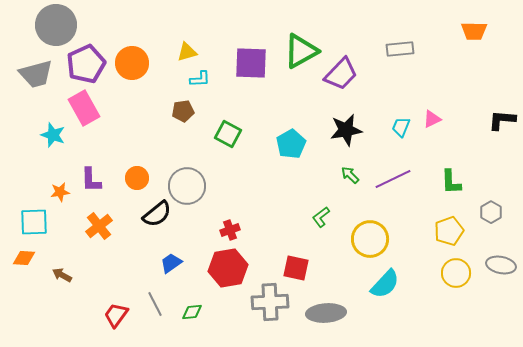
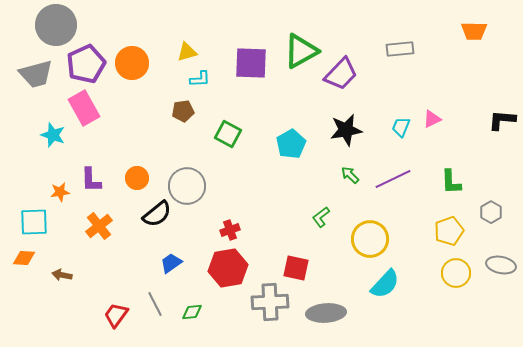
brown arrow at (62, 275): rotated 18 degrees counterclockwise
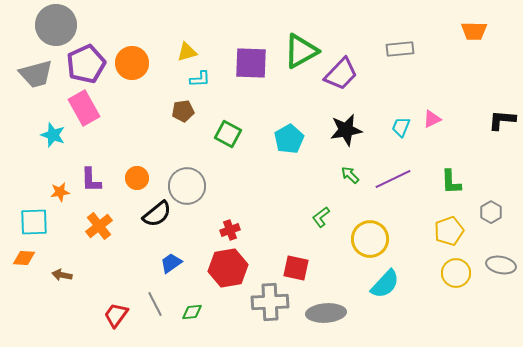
cyan pentagon at (291, 144): moved 2 px left, 5 px up
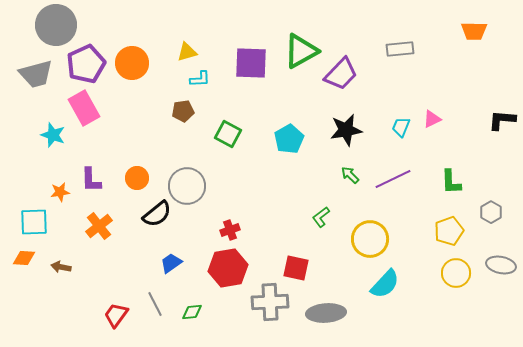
brown arrow at (62, 275): moved 1 px left, 8 px up
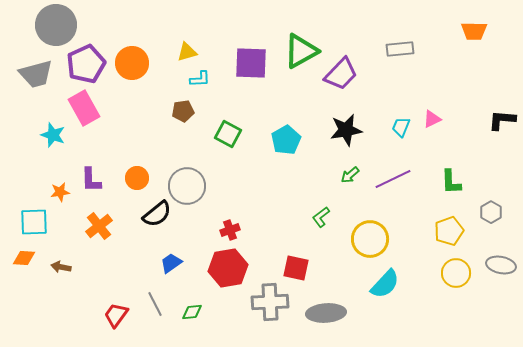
cyan pentagon at (289, 139): moved 3 px left, 1 px down
green arrow at (350, 175): rotated 84 degrees counterclockwise
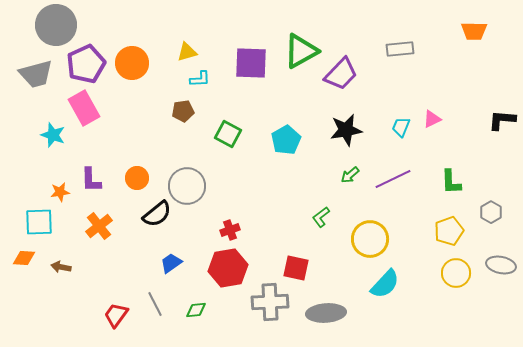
cyan square at (34, 222): moved 5 px right
green diamond at (192, 312): moved 4 px right, 2 px up
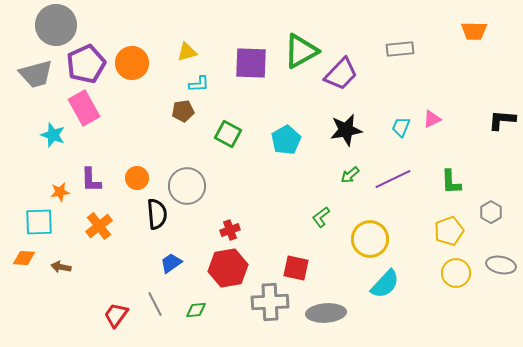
cyan L-shape at (200, 79): moved 1 px left, 5 px down
black semicircle at (157, 214): rotated 56 degrees counterclockwise
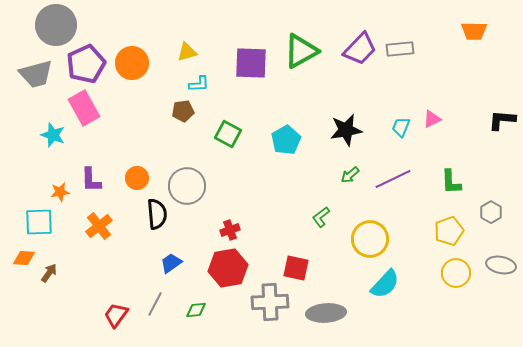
purple trapezoid at (341, 74): moved 19 px right, 25 px up
brown arrow at (61, 267): moved 12 px left, 6 px down; rotated 114 degrees clockwise
gray line at (155, 304): rotated 55 degrees clockwise
